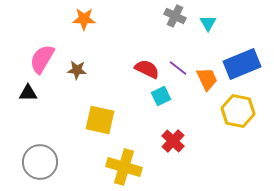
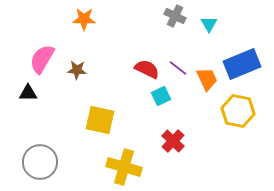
cyan triangle: moved 1 px right, 1 px down
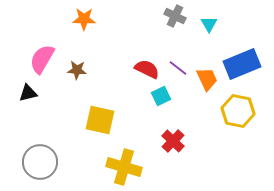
black triangle: rotated 12 degrees counterclockwise
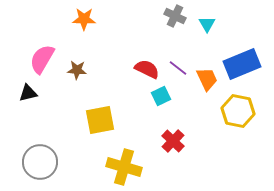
cyan triangle: moved 2 px left
yellow square: rotated 24 degrees counterclockwise
